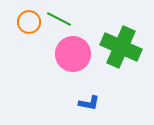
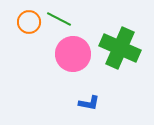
green cross: moved 1 px left, 1 px down
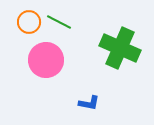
green line: moved 3 px down
pink circle: moved 27 px left, 6 px down
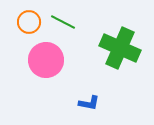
green line: moved 4 px right
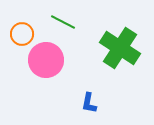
orange circle: moved 7 px left, 12 px down
green cross: rotated 9 degrees clockwise
blue L-shape: rotated 90 degrees clockwise
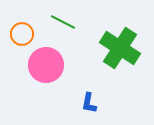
pink circle: moved 5 px down
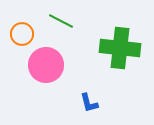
green line: moved 2 px left, 1 px up
green cross: rotated 27 degrees counterclockwise
blue L-shape: rotated 25 degrees counterclockwise
